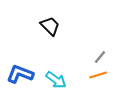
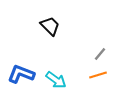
gray line: moved 3 px up
blue L-shape: moved 1 px right
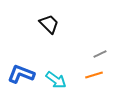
black trapezoid: moved 1 px left, 2 px up
gray line: rotated 24 degrees clockwise
orange line: moved 4 px left
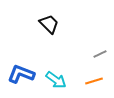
orange line: moved 6 px down
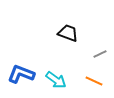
black trapezoid: moved 19 px right, 9 px down; rotated 25 degrees counterclockwise
orange line: rotated 42 degrees clockwise
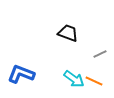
cyan arrow: moved 18 px right, 1 px up
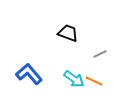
blue L-shape: moved 8 px right; rotated 28 degrees clockwise
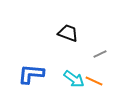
blue L-shape: moved 2 px right; rotated 44 degrees counterclockwise
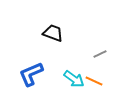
black trapezoid: moved 15 px left
blue L-shape: rotated 28 degrees counterclockwise
